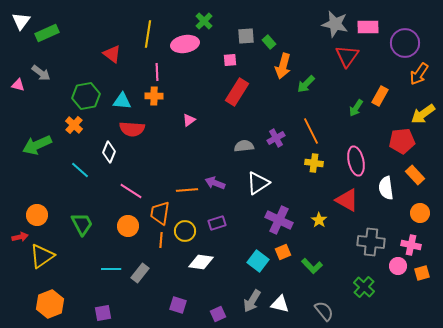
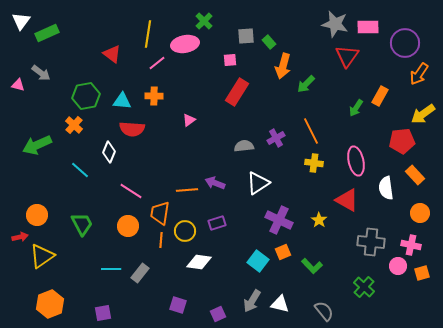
pink line at (157, 72): moved 9 px up; rotated 54 degrees clockwise
white diamond at (201, 262): moved 2 px left
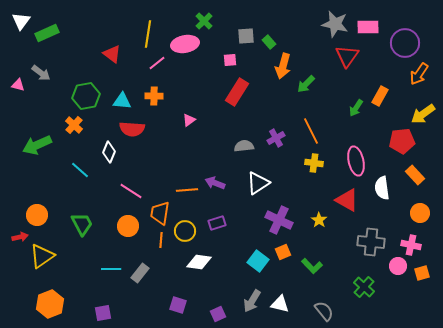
white semicircle at (386, 188): moved 4 px left
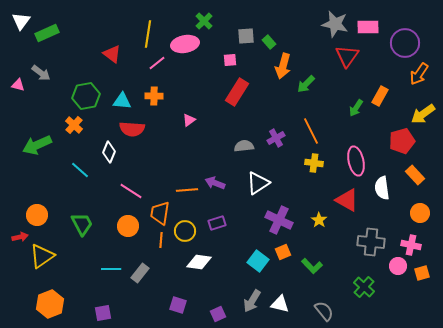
red pentagon at (402, 141): rotated 10 degrees counterclockwise
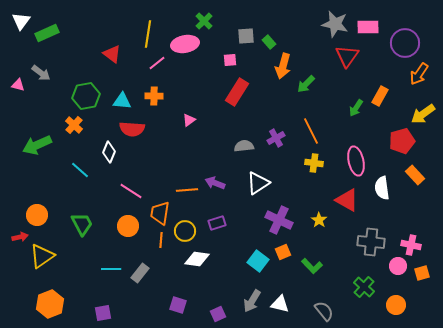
orange circle at (420, 213): moved 24 px left, 92 px down
white diamond at (199, 262): moved 2 px left, 3 px up
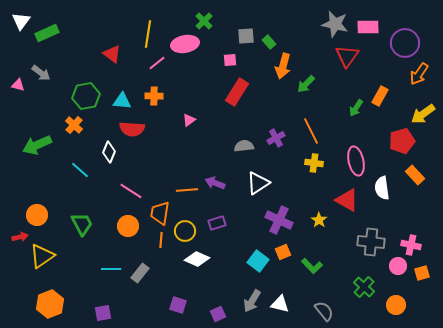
white diamond at (197, 259): rotated 15 degrees clockwise
